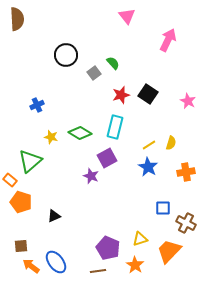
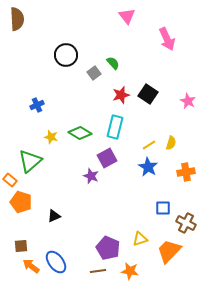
pink arrow: moved 1 px left, 1 px up; rotated 130 degrees clockwise
orange star: moved 5 px left, 6 px down; rotated 24 degrees counterclockwise
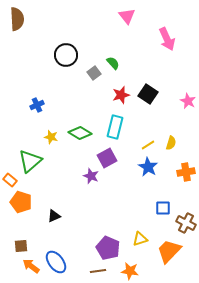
yellow line: moved 1 px left
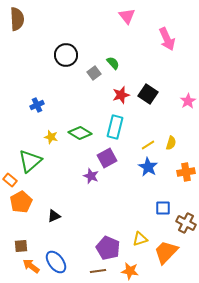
pink star: rotated 14 degrees clockwise
orange pentagon: rotated 25 degrees clockwise
orange trapezoid: moved 3 px left, 1 px down
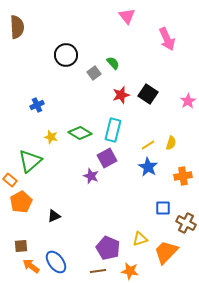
brown semicircle: moved 8 px down
cyan rectangle: moved 2 px left, 3 px down
orange cross: moved 3 px left, 4 px down
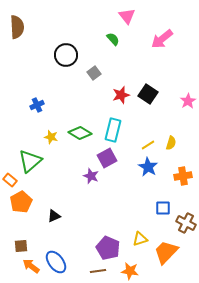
pink arrow: moved 5 px left; rotated 75 degrees clockwise
green semicircle: moved 24 px up
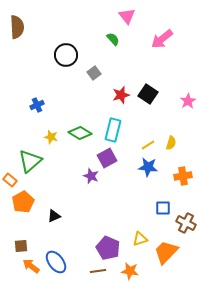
blue star: rotated 24 degrees counterclockwise
orange pentagon: moved 2 px right
